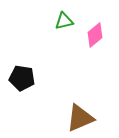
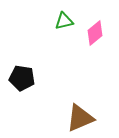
pink diamond: moved 2 px up
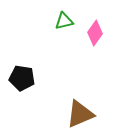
pink diamond: rotated 15 degrees counterclockwise
brown triangle: moved 4 px up
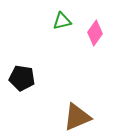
green triangle: moved 2 px left
brown triangle: moved 3 px left, 3 px down
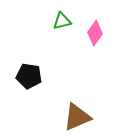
black pentagon: moved 7 px right, 2 px up
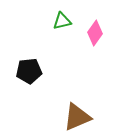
black pentagon: moved 5 px up; rotated 15 degrees counterclockwise
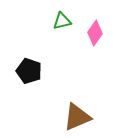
black pentagon: rotated 25 degrees clockwise
